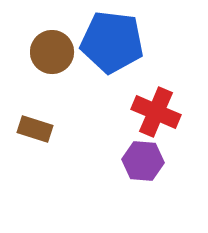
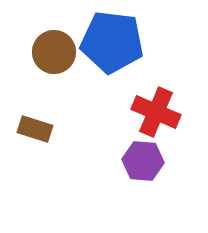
brown circle: moved 2 px right
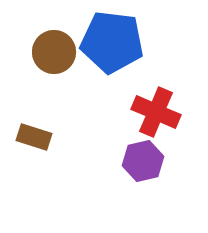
brown rectangle: moved 1 px left, 8 px down
purple hexagon: rotated 18 degrees counterclockwise
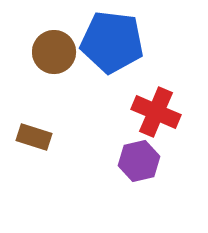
purple hexagon: moved 4 px left
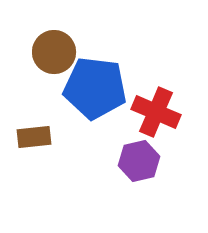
blue pentagon: moved 17 px left, 46 px down
brown rectangle: rotated 24 degrees counterclockwise
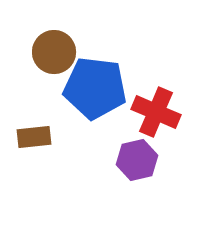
purple hexagon: moved 2 px left, 1 px up
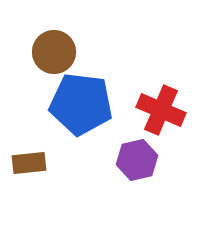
blue pentagon: moved 14 px left, 16 px down
red cross: moved 5 px right, 2 px up
brown rectangle: moved 5 px left, 26 px down
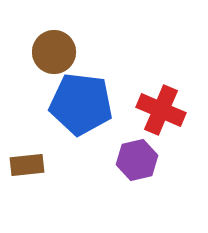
brown rectangle: moved 2 px left, 2 px down
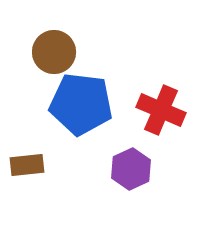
purple hexagon: moved 6 px left, 9 px down; rotated 12 degrees counterclockwise
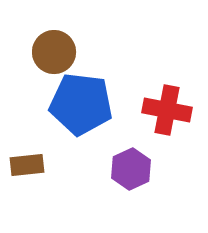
red cross: moved 6 px right; rotated 12 degrees counterclockwise
